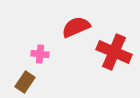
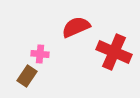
brown rectangle: moved 2 px right, 6 px up
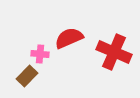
red semicircle: moved 7 px left, 11 px down
brown rectangle: rotated 10 degrees clockwise
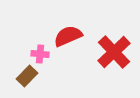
red semicircle: moved 1 px left, 2 px up
red cross: rotated 24 degrees clockwise
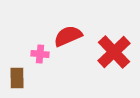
brown rectangle: moved 10 px left, 2 px down; rotated 45 degrees counterclockwise
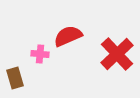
red cross: moved 3 px right, 2 px down
brown rectangle: moved 2 px left; rotated 15 degrees counterclockwise
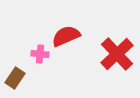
red semicircle: moved 2 px left
brown rectangle: rotated 50 degrees clockwise
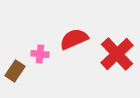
red semicircle: moved 8 px right, 3 px down
brown rectangle: moved 7 px up
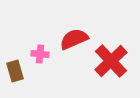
red cross: moved 6 px left, 7 px down
brown rectangle: rotated 50 degrees counterclockwise
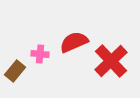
red semicircle: moved 3 px down
brown rectangle: rotated 55 degrees clockwise
